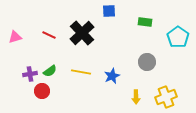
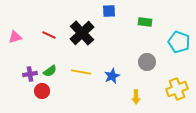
cyan pentagon: moved 1 px right, 5 px down; rotated 15 degrees counterclockwise
yellow cross: moved 11 px right, 8 px up
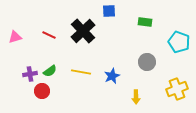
black cross: moved 1 px right, 2 px up
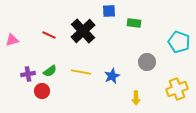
green rectangle: moved 11 px left, 1 px down
pink triangle: moved 3 px left, 3 px down
purple cross: moved 2 px left
yellow arrow: moved 1 px down
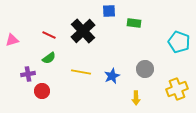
gray circle: moved 2 px left, 7 px down
green semicircle: moved 1 px left, 13 px up
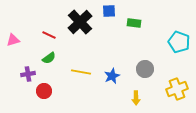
black cross: moved 3 px left, 9 px up
pink triangle: moved 1 px right
red circle: moved 2 px right
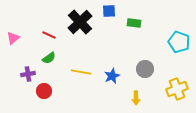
pink triangle: moved 2 px up; rotated 24 degrees counterclockwise
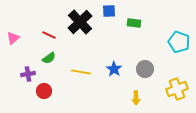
blue star: moved 2 px right, 7 px up; rotated 14 degrees counterclockwise
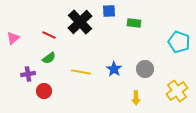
yellow cross: moved 2 px down; rotated 15 degrees counterclockwise
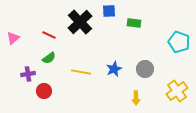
blue star: rotated 14 degrees clockwise
